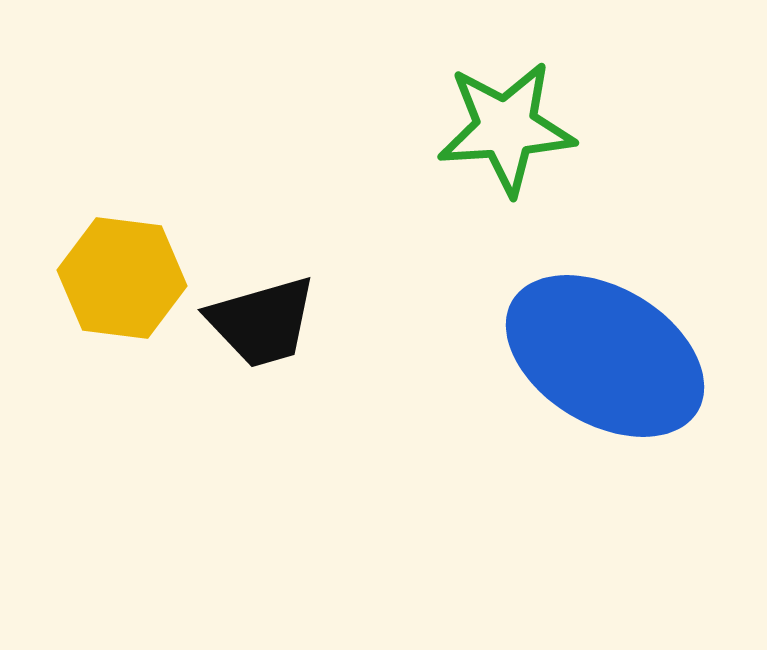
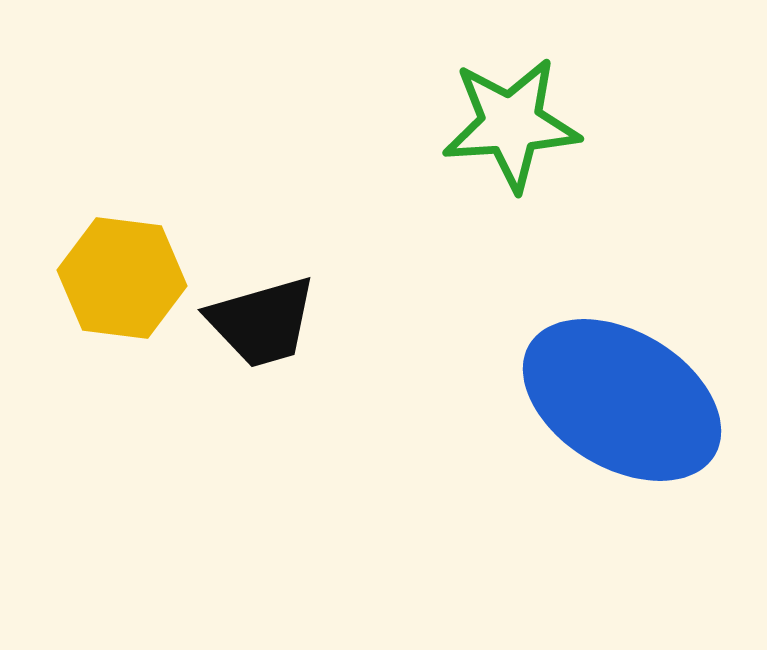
green star: moved 5 px right, 4 px up
blue ellipse: moved 17 px right, 44 px down
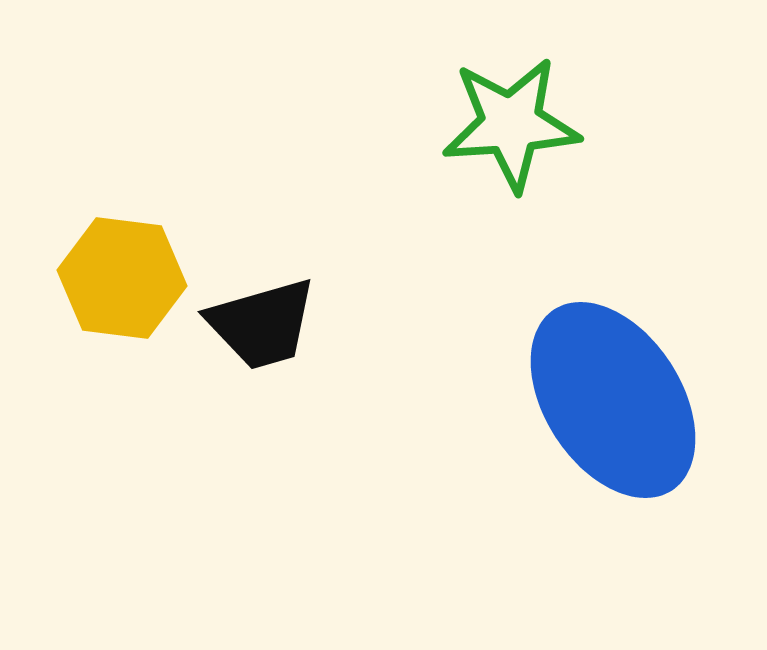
black trapezoid: moved 2 px down
blue ellipse: moved 9 px left; rotated 26 degrees clockwise
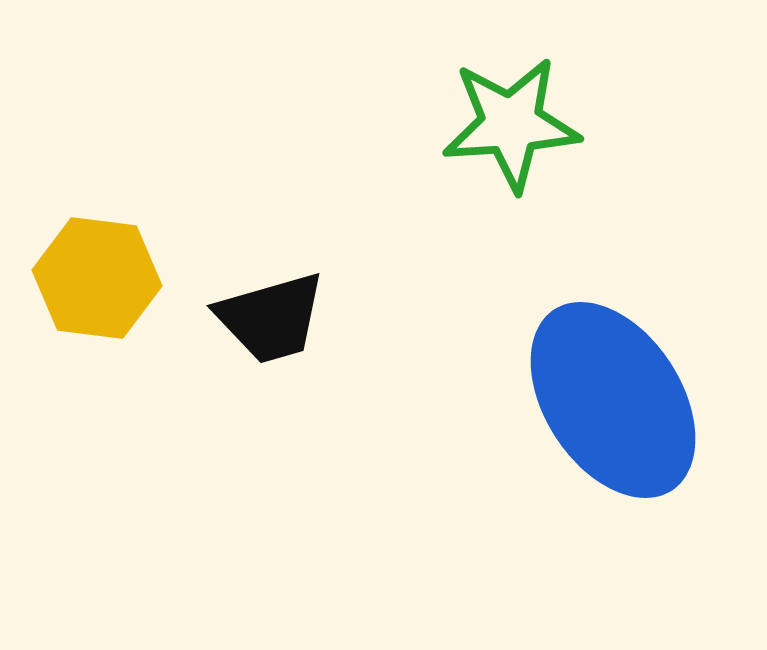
yellow hexagon: moved 25 px left
black trapezoid: moved 9 px right, 6 px up
